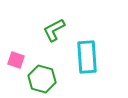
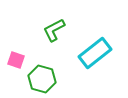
cyan rectangle: moved 8 px right, 4 px up; rotated 56 degrees clockwise
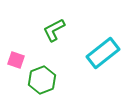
cyan rectangle: moved 8 px right
green hexagon: moved 1 px down; rotated 24 degrees clockwise
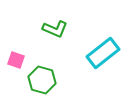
green L-shape: moved 1 px right, 1 px up; rotated 130 degrees counterclockwise
green hexagon: rotated 24 degrees counterclockwise
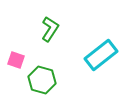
green L-shape: moved 5 px left; rotated 80 degrees counterclockwise
cyan rectangle: moved 2 px left, 2 px down
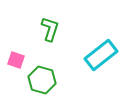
green L-shape: rotated 15 degrees counterclockwise
